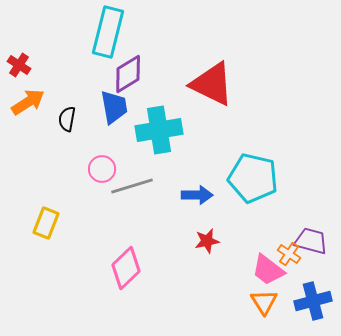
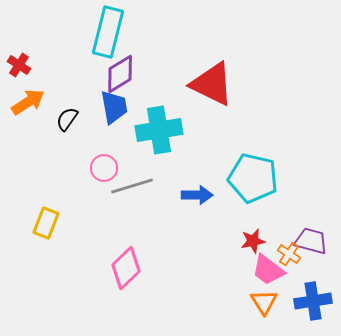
purple diamond: moved 8 px left
black semicircle: rotated 25 degrees clockwise
pink circle: moved 2 px right, 1 px up
red star: moved 46 px right
blue cross: rotated 6 degrees clockwise
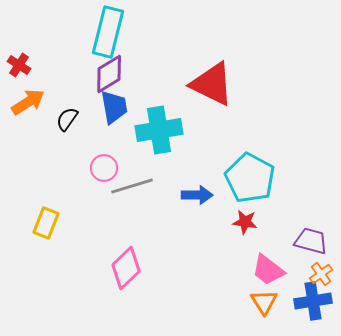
purple diamond: moved 11 px left
cyan pentagon: moved 3 px left; rotated 15 degrees clockwise
red star: moved 8 px left, 19 px up; rotated 20 degrees clockwise
orange cross: moved 32 px right, 20 px down; rotated 20 degrees clockwise
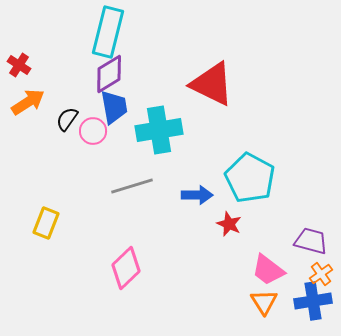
pink circle: moved 11 px left, 37 px up
red star: moved 16 px left, 2 px down; rotated 15 degrees clockwise
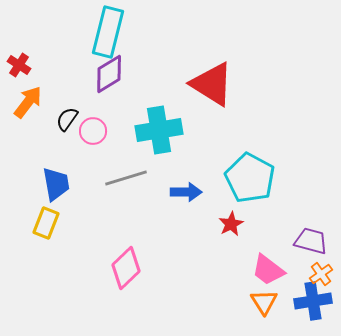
red triangle: rotated 6 degrees clockwise
orange arrow: rotated 20 degrees counterclockwise
blue trapezoid: moved 58 px left, 77 px down
gray line: moved 6 px left, 8 px up
blue arrow: moved 11 px left, 3 px up
red star: moved 2 px right; rotated 20 degrees clockwise
